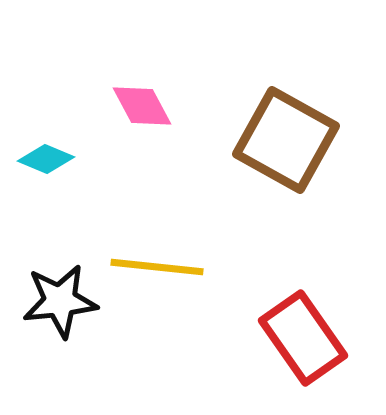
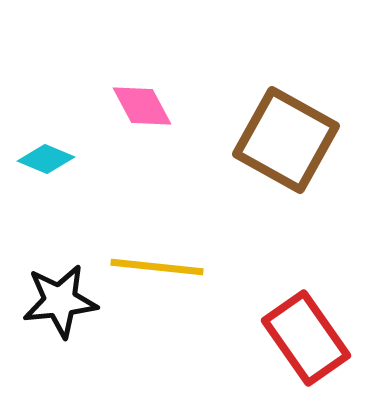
red rectangle: moved 3 px right
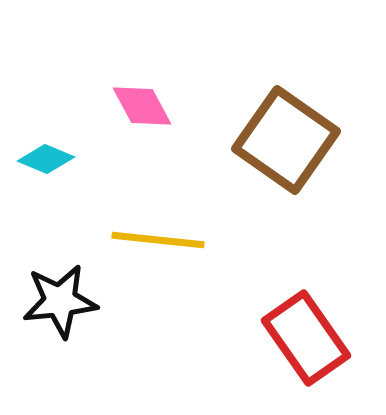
brown square: rotated 6 degrees clockwise
yellow line: moved 1 px right, 27 px up
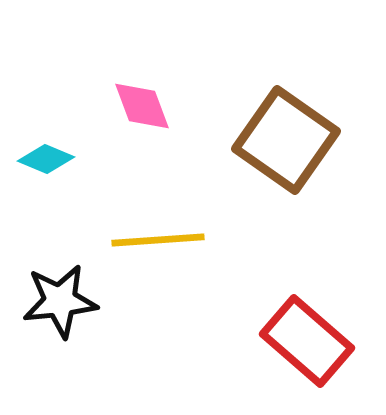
pink diamond: rotated 8 degrees clockwise
yellow line: rotated 10 degrees counterclockwise
red rectangle: moved 1 px right, 3 px down; rotated 14 degrees counterclockwise
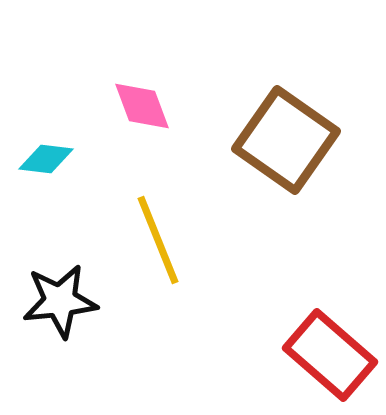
cyan diamond: rotated 16 degrees counterclockwise
yellow line: rotated 72 degrees clockwise
red rectangle: moved 23 px right, 14 px down
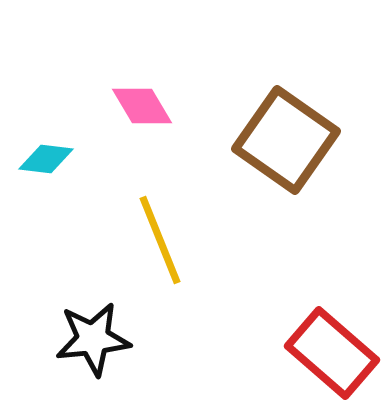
pink diamond: rotated 10 degrees counterclockwise
yellow line: moved 2 px right
black star: moved 33 px right, 38 px down
red rectangle: moved 2 px right, 2 px up
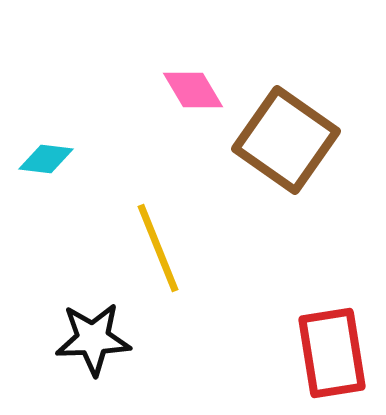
pink diamond: moved 51 px right, 16 px up
yellow line: moved 2 px left, 8 px down
black star: rotated 4 degrees clockwise
red rectangle: rotated 40 degrees clockwise
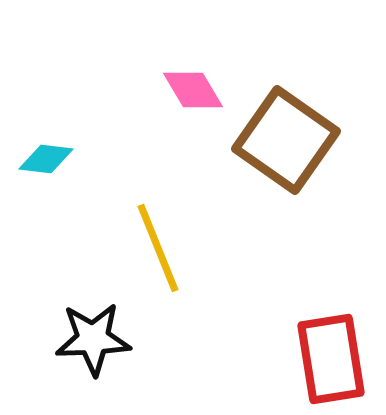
red rectangle: moved 1 px left, 6 px down
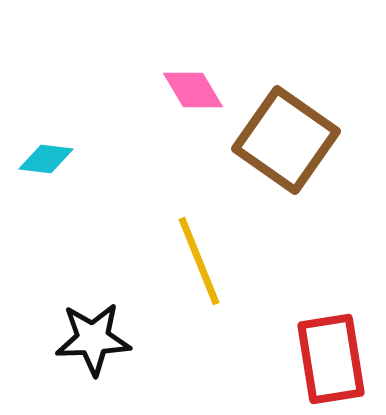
yellow line: moved 41 px right, 13 px down
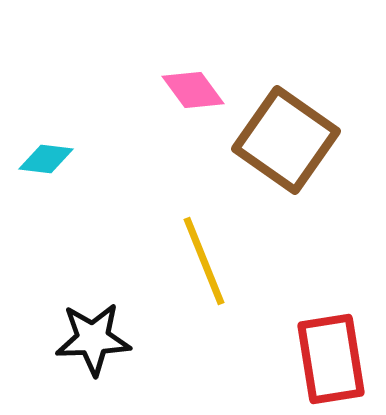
pink diamond: rotated 6 degrees counterclockwise
yellow line: moved 5 px right
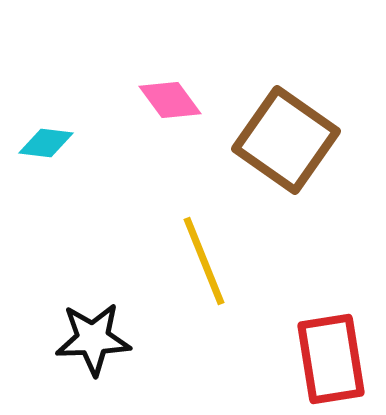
pink diamond: moved 23 px left, 10 px down
cyan diamond: moved 16 px up
